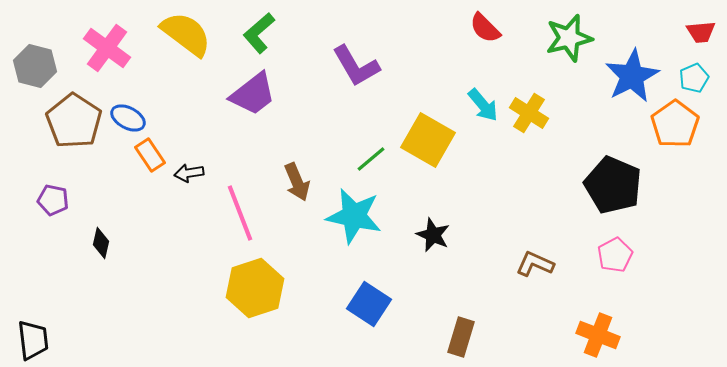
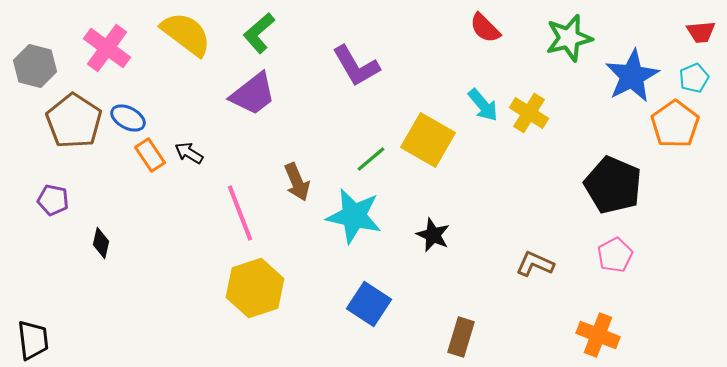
black arrow: moved 20 px up; rotated 40 degrees clockwise
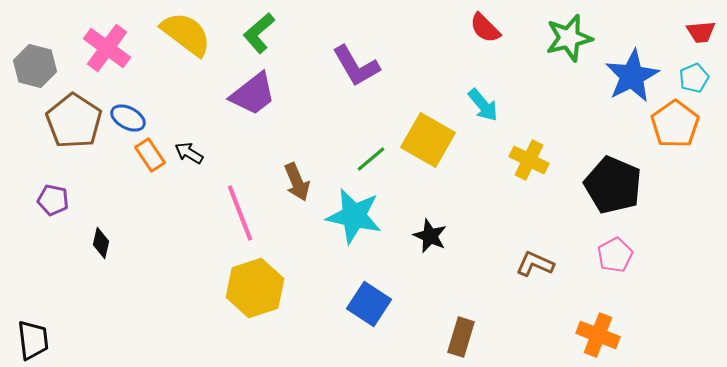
yellow cross: moved 47 px down; rotated 6 degrees counterclockwise
black star: moved 3 px left, 1 px down
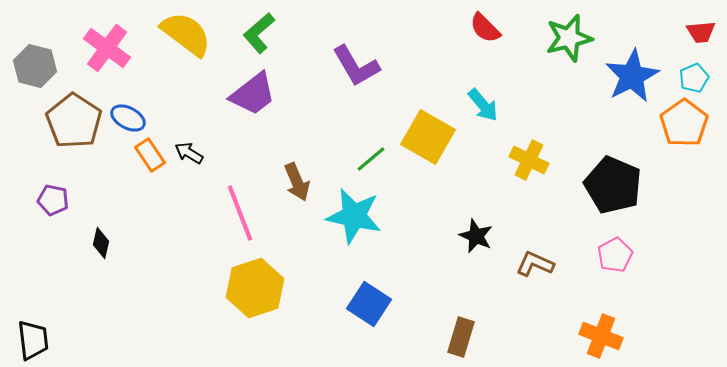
orange pentagon: moved 9 px right, 1 px up
yellow square: moved 3 px up
black star: moved 46 px right
orange cross: moved 3 px right, 1 px down
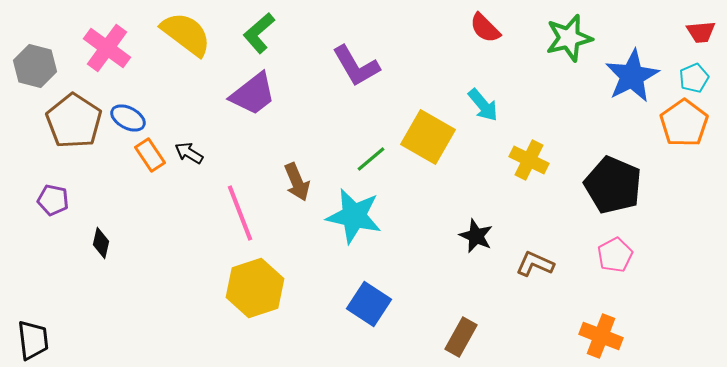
brown rectangle: rotated 12 degrees clockwise
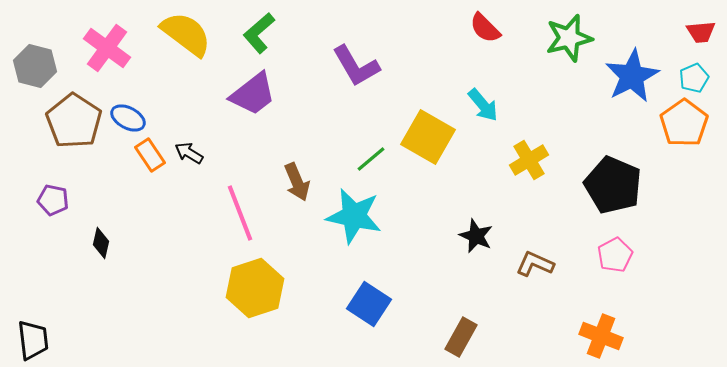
yellow cross: rotated 33 degrees clockwise
